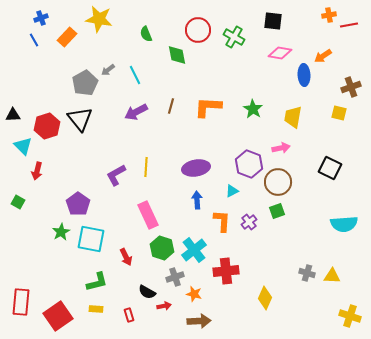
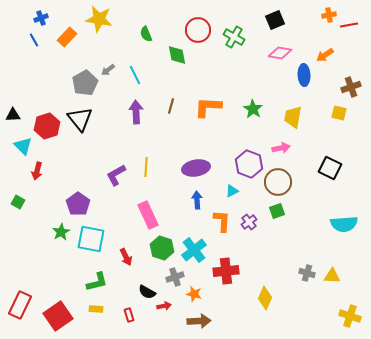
black square at (273, 21): moved 2 px right, 1 px up; rotated 30 degrees counterclockwise
orange arrow at (323, 56): moved 2 px right, 1 px up
purple arrow at (136, 112): rotated 115 degrees clockwise
red rectangle at (21, 302): moved 1 px left, 3 px down; rotated 20 degrees clockwise
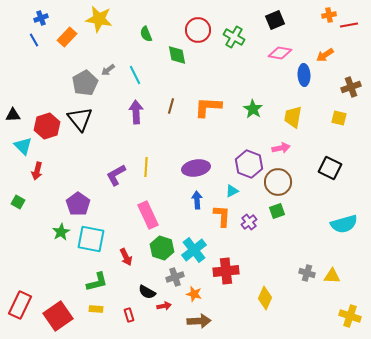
yellow square at (339, 113): moved 5 px down
orange L-shape at (222, 221): moved 5 px up
cyan semicircle at (344, 224): rotated 12 degrees counterclockwise
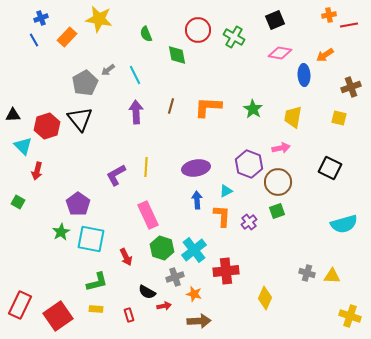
cyan triangle at (232, 191): moved 6 px left
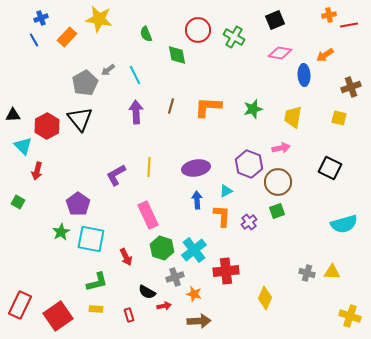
green star at (253, 109): rotated 24 degrees clockwise
red hexagon at (47, 126): rotated 10 degrees counterclockwise
yellow line at (146, 167): moved 3 px right
yellow triangle at (332, 276): moved 4 px up
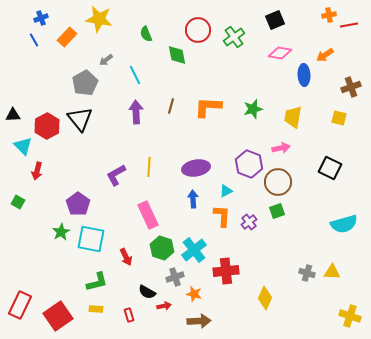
green cross at (234, 37): rotated 25 degrees clockwise
gray arrow at (108, 70): moved 2 px left, 10 px up
blue arrow at (197, 200): moved 4 px left, 1 px up
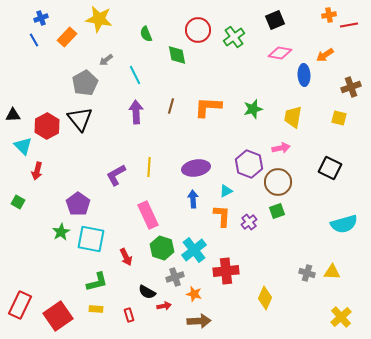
yellow cross at (350, 316): moved 9 px left, 1 px down; rotated 30 degrees clockwise
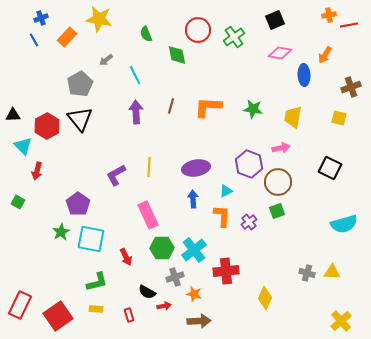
orange arrow at (325, 55): rotated 24 degrees counterclockwise
gray pentagon at (85, 83): moved 5 px left, 1 px down
green star at (253, 109): rotated 24 degrees clockwise
green hexagon at (162, 248): rotated 20 degrees counterclockwise
yellow cross at (341, 317): moved 4 px down
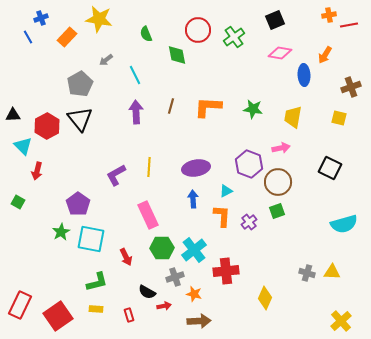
blue line at (34, 40): moved 6 px left, 3 px up
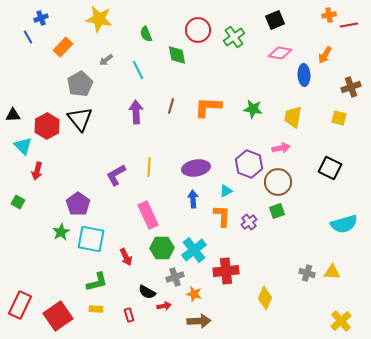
orange rectangle at (67, 37): moved 4 px left, 10 px down
cyan line at (135, 75): moved 3 px right, 5 px up
